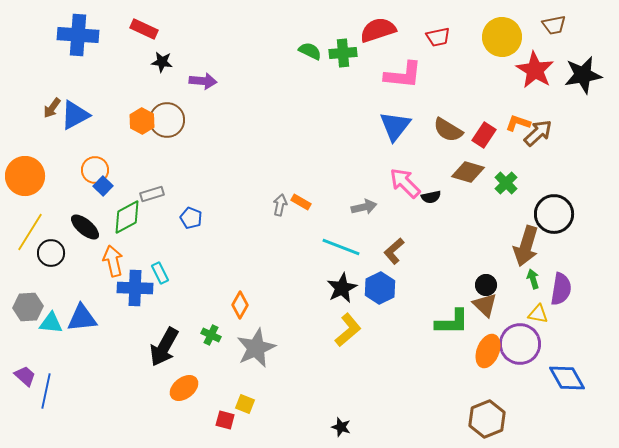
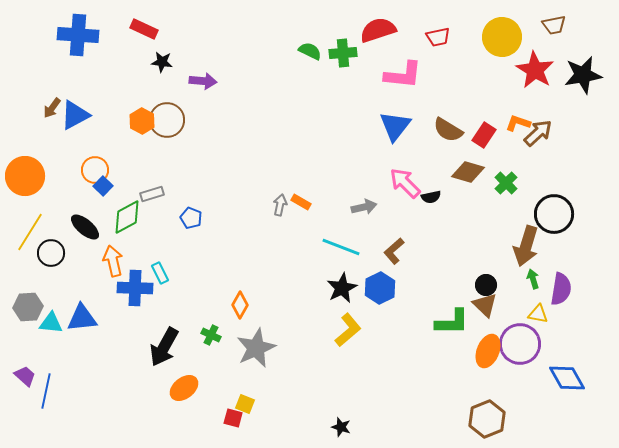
red square at (225, 420): moved 8 px right, 2 px up
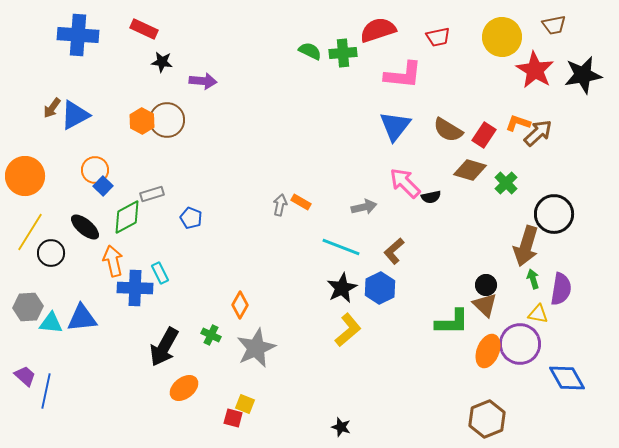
brown diamond at (468, 172): moved 2 px right, 2 px up
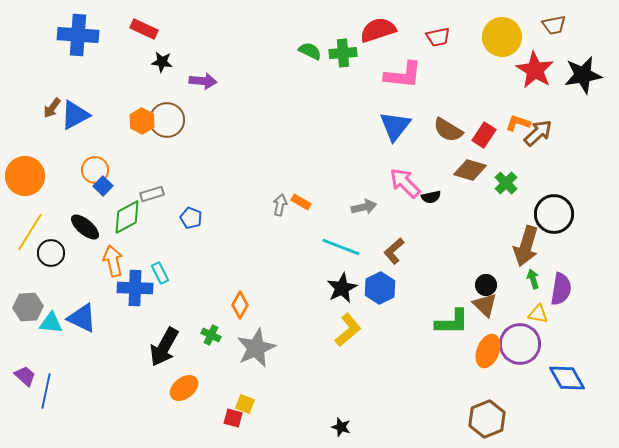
blue triangle at (82, 318): rotated 32 degrees clockwise
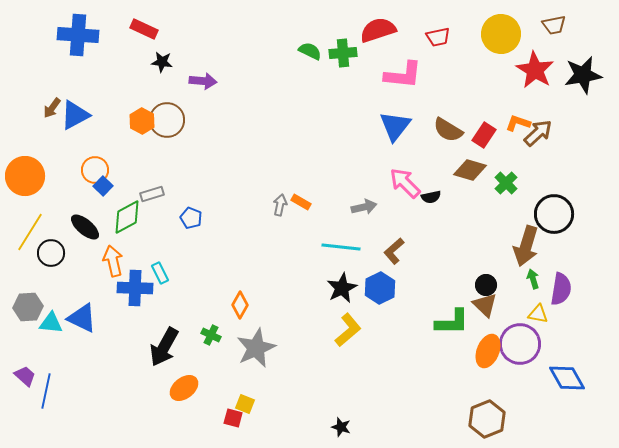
yellow circle at (502, 37): moved 1 px left, 3 px up
cyan line at (341, 247): rotated 15 degrees counterclockwise
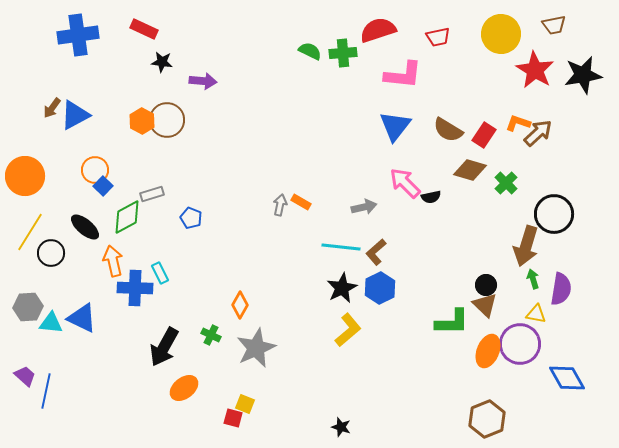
blue cross at (78, 35): rotated 12 degrees counterclockwise
brown L-shape at (394, 251): moved 18 px left, 1 px down
yellow triangle at (538, 314): moved 2 px left
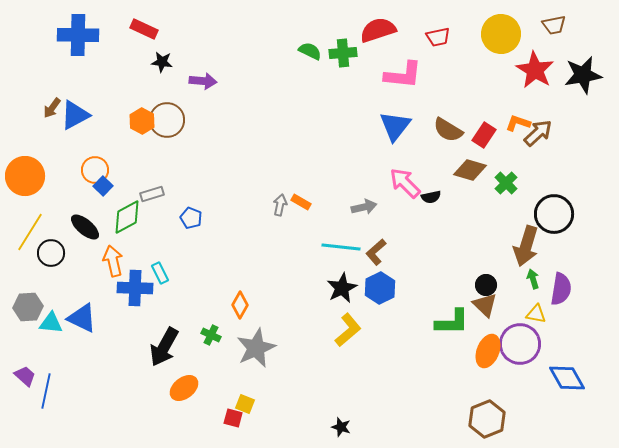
blue cross at (78, 35): rotated 9 degrees clockwise
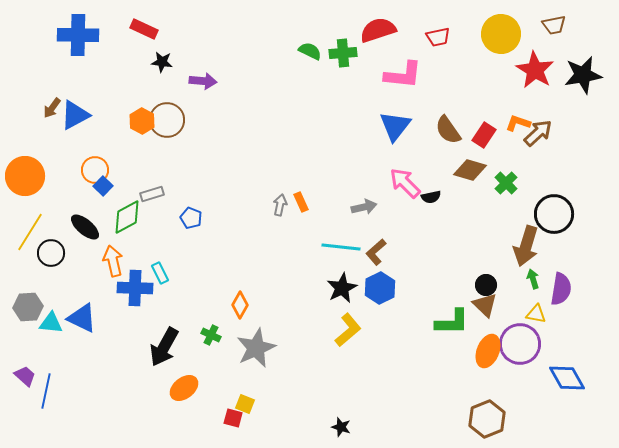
brown semicircle at (448, 130): rotated 24 degrees clockwise
orange rectangle at (301, 202): rotated 36 degrees clockwise
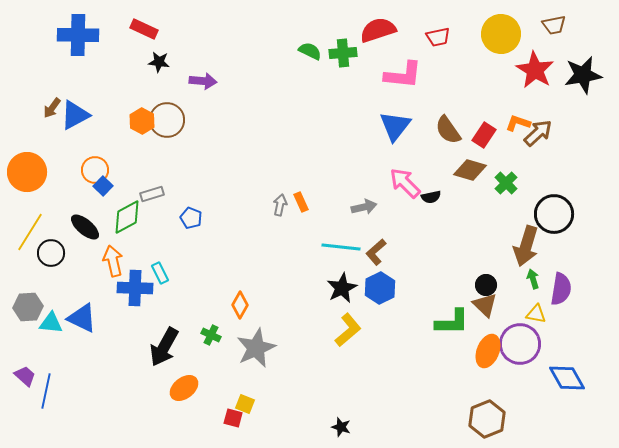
black star at (162, 62): moved 3 px left
orange circle at (25, 176): moved 2 px right, 4 px up
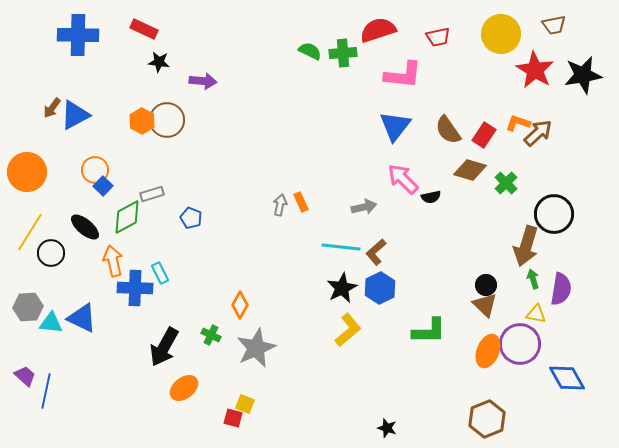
pink arrow at (405, 183): moved 2 px left, 4 px up
green L-shape at (452, 322): moved 23 px left, 9 px down
black star at (341, 427): moved 46 px right, 1 px down
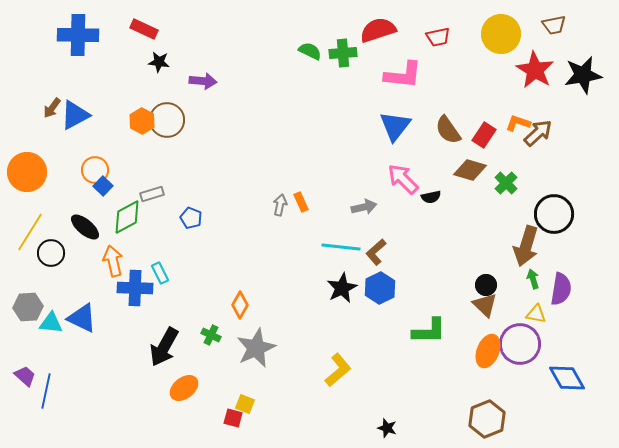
yellow L-shape at (348, 330): moved 10 px left, 40 px down
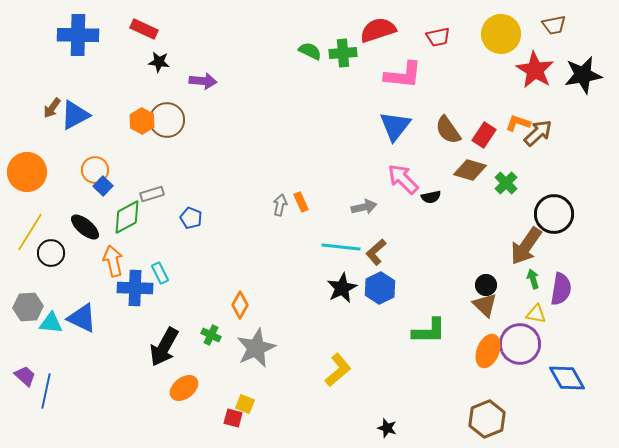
brown arrow at (526, 246): rotated 18 degrees clockwise
